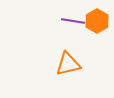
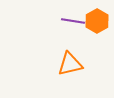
orange triangle: moved 2 px right
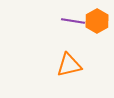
orange triangle: moved 1 px left, 1 px down
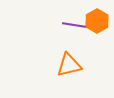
purple line: moved 1 px right, 4 px down
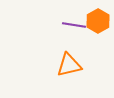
orange hexagon: moved 1 px right
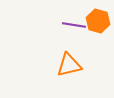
orange hexagon: rotated 15 degrees counterclockwise
